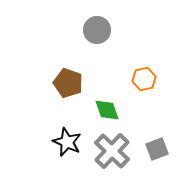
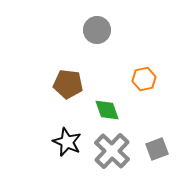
brown pentagon: moved 1 px down; rotated 12 degrees counterclockwise
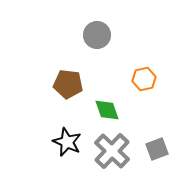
gray circle: moved 5 px down
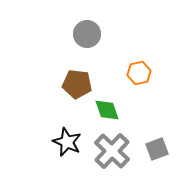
gray circle: moved 10 px left, 1 px up
orange hexagon: moved 5 px left, 6 px up
brown pentagon: moved 9 px right
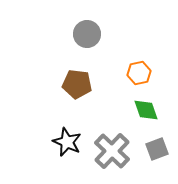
green diamond: moved 39 px right
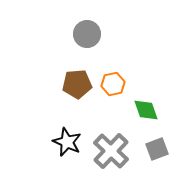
orange hexagon: moved 26 px left, 11 px down
brown pentagon: rotated 12 degrees counterclockwise
gray cross: moved 1 px left
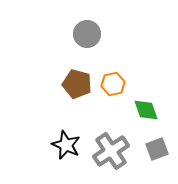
brown pentagon: rotated 20 degrees clockwise
black star: moved 1 px left, 3 px down
gray cross: rotated 12 degrees clockwise
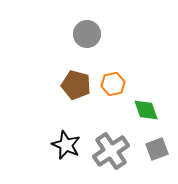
brown pentagon: moved 1 px left, 1 px down
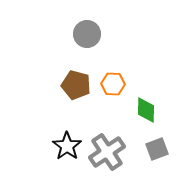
orange hexagon: rotated 15 degrees clockwise
green diamond: rotated 20 degrees clockwise
black star: moved 1 px right, 1 px down; rotated 12 degrees clockwise
gray cross: moved 4 px left, 1 px down
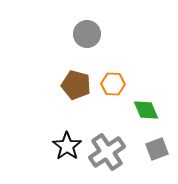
green diamond: rotated 24 degrees counterclockwise
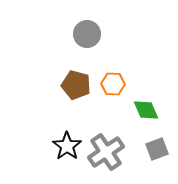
gray cross: moved 1 px left
